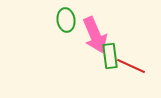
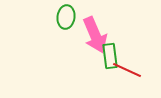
green ellipse: moved 3 px up; rotated 15 degrees clockwise
red line: moved 4 px left, 4 px down
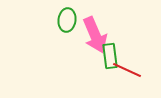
green ellipse: moved 1 px right, 3 px down
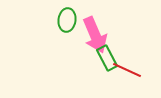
green rectangle: moved 3 px left, 2 px down; rotated 20 degrees counterclockwise
